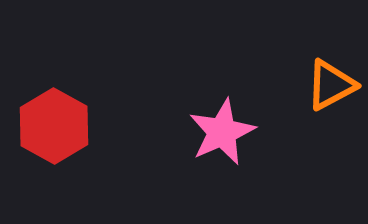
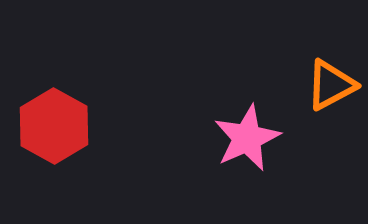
pink star: moved 25 px right, 6 px down
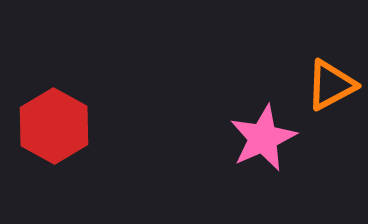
pink star: moved 16 px right
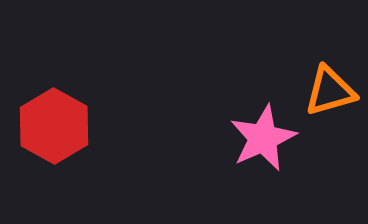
orange triangle: moved 1 px left, 6 px down; rotated 12 degrees clockwise
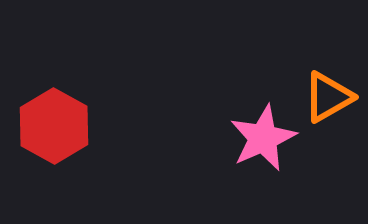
orange triangle: moved 2 px left, 6 px down; rotated 14 degrees counterclockwise
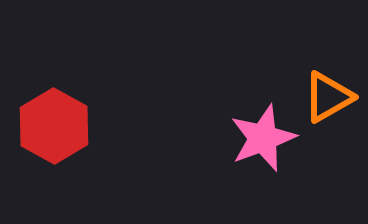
pink star: rotated 4 degrees clockwise
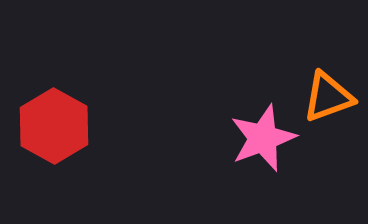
orange triangle: rotated 10 degrees clockwise
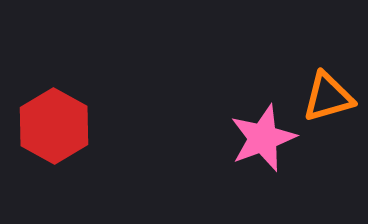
orange triangle: rotated 4 degrees clockwise
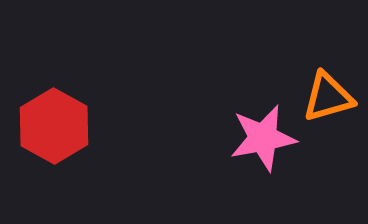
pink star: rotated 10 degrees clockwise
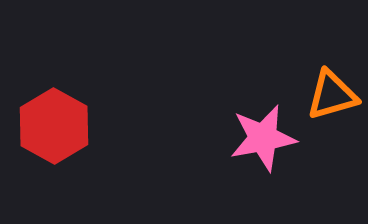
orange triangle: moved 4 px right, 2 px up
